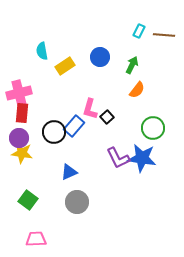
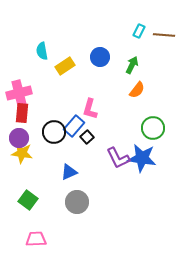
black square: moved 20 px left, 20 px down
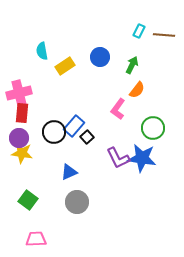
pink L-shape: moved 28 px right; rotated 20 degrees clockwise
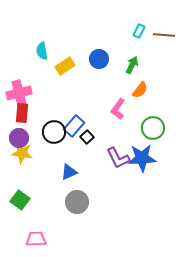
blue circle: moved 1 px left, 2 px down
orange semicircle: moved 3 px right
blue star: rotated 12 degrees counterclockwise
green square: moved 8 px left
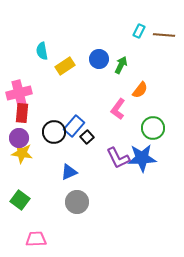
green arrow: moved 11 px left
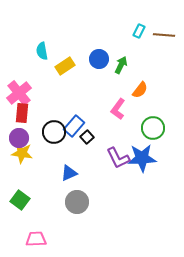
pink cross: rotated 25 degrees counterclockwise
blue triangle: moved 1 px down
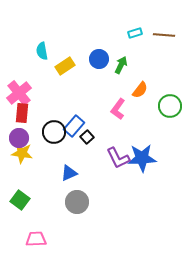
cyan rectangle: moved 4 px left, 2 px down; rotated 48 degrees clockwise
green circle: moved 17 px right, 22 px up
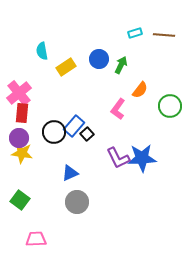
yellow rectangle: moved 1 px right, 1 px down
black square: moved 3 px up
blue triangle: moved 1 px right
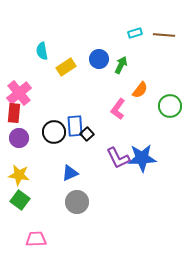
red rectangle: moved 8 px left
blue rectangle: moved 1 px right; rotated 45 degrees counterclockwise
yellow star: moved 3 px left, 22 px down
